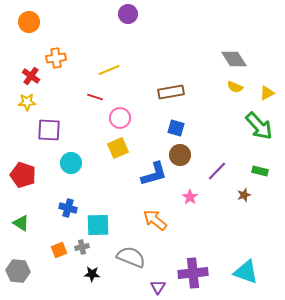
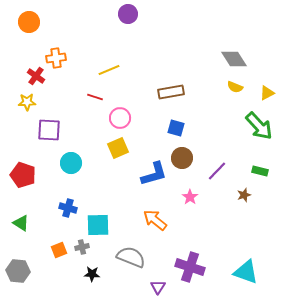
red cross: moved 5 px right
brown circle: moved 2 px right, 3 px down
purple cross: moved 3 px left, 6 px up; rotated 24 degrees clockwise
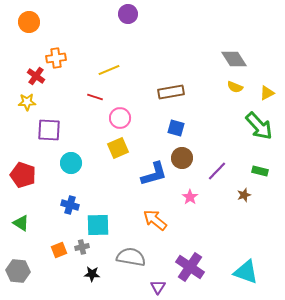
blue cross: moved 2 px right, 3 px up
gray semicircle: rotated 12 degrees counterclockwise
purple cross: rotated 16 degrees clockwise
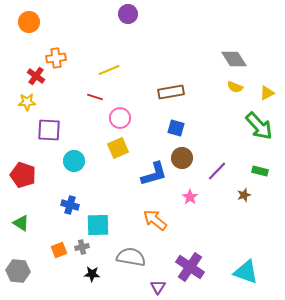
cyan circle: moved 3 px right, 2 px up
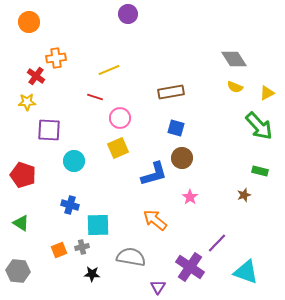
purple line: moved 72 px down
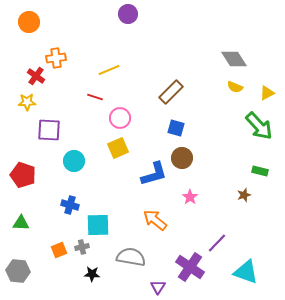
brown rectangle: rotated 35 degrees counterclockwise
green triangle: rotated 30 degrees counterclockwise
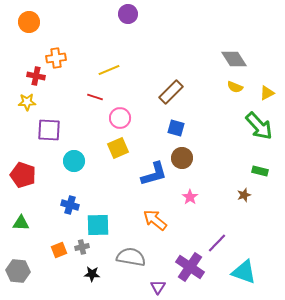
red cross: rotated 24 degrees counterclockwise
cyan triangle: moved 2 px left
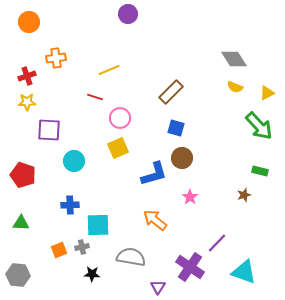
red cross: moved 9 px left; rotated 30 degrees counterclockwise
blue cross: rotated 18 degrees counterclockwise
gray hexagon: moved 4 px down
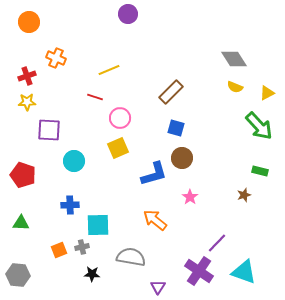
orange cross: rotated 30 degrees clockwise
purple cross: moved 9 px right, 4 px down
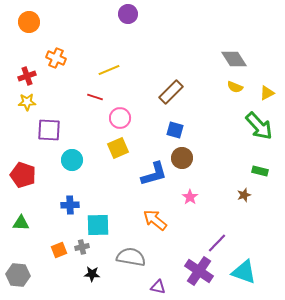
blue square: moved 1 px left, 2 px down
cyan circle: moved 2 px left, 1 px up
purple triangle: rotated 49 degrees counterclockwise
